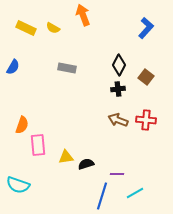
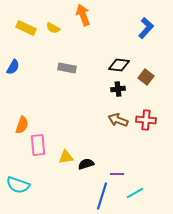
black diamond: rotated 70 degrees clockwise
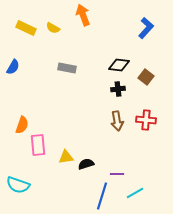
brown arrow: moved 1 px left, 1 px down; rotated 120 degrees counterclockwise
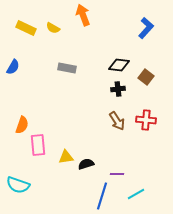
brown arrow: rotated 24 degrees counterclockwise
cyan line: moved 1 px right, 1 px down
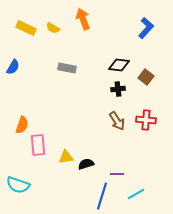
orange arrow: moved 4 px down
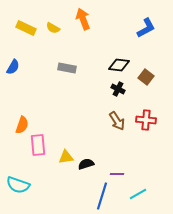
blue L-shape: rotated 20 degrees clockwise
black cross: rotated 32 degrees clockwise
cyan line: moved 2 px right
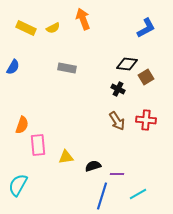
yellow semicircle: rotated 56 degrees counterclockwise
black diamond: moved 8 px right, 1 px up
brown square: rotated 21 degrees clockwise
black semicircle: moved 7 px right, 2 px down
cyan semicircle: rotated 100 degrees clockwise
